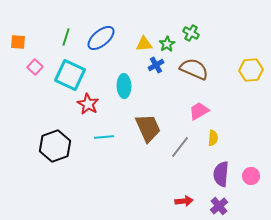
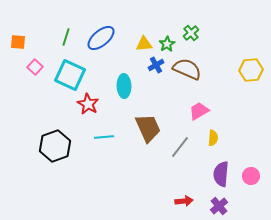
green cross: rotated 21 degrees clockwise
brown semicircle: moved 7 px left
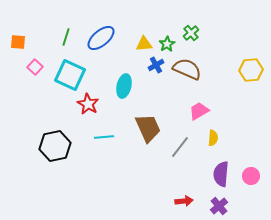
cyan ellipse: rotated 15 degrees clockwise
black hexagon: rotated 8 degrees clockwise
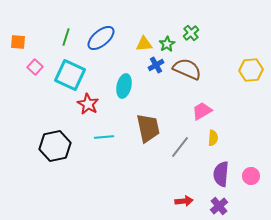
pink trapezoid: moved 3 px right
brown trapezoid: rotated 12 degrees clockwise
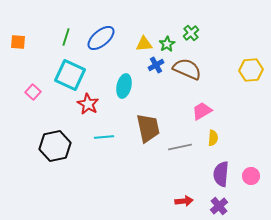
pink square: moved 2 px left, 25 px down
gray line: rotated 40 degrees clockwise
